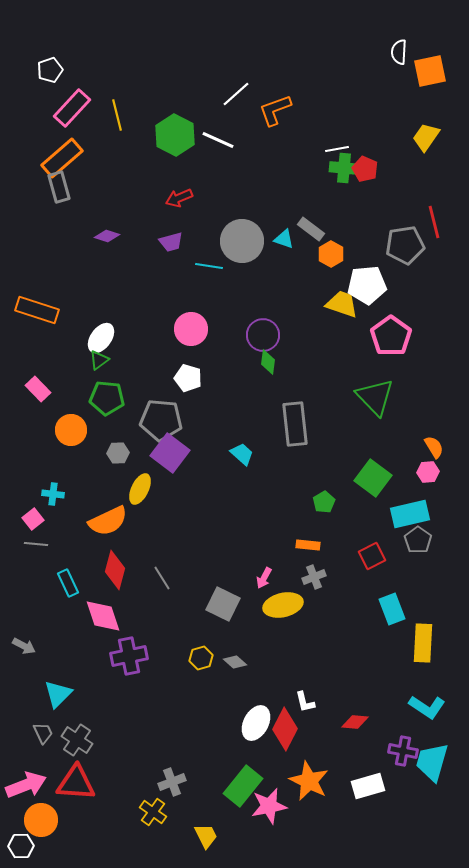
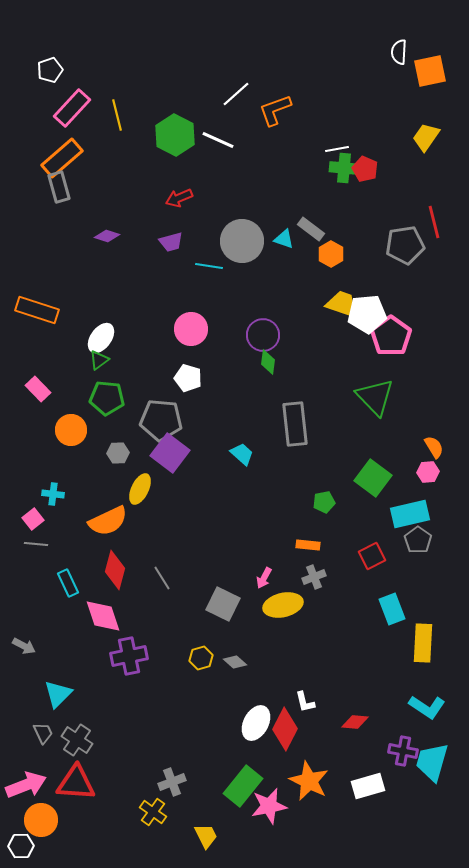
white pentagon at (367, 285): moved 29 px down
green pentagon at (324, 502): rotated 20 degrees clockwise
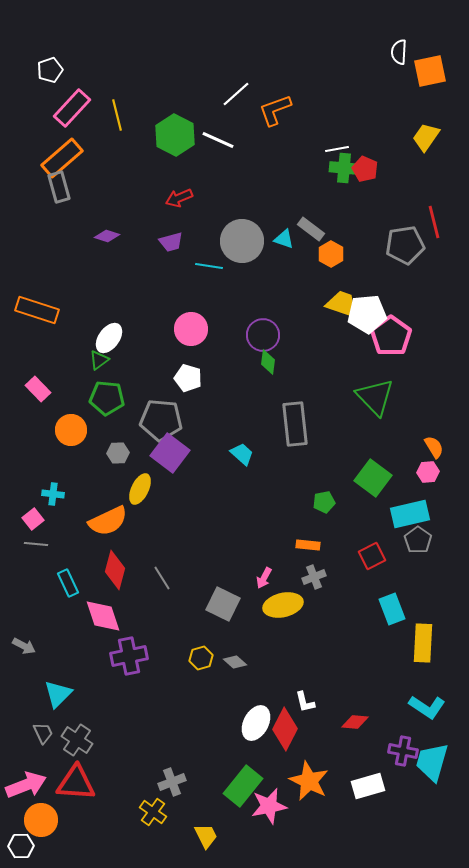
white ellipse at (101, 338): moved 8 px right
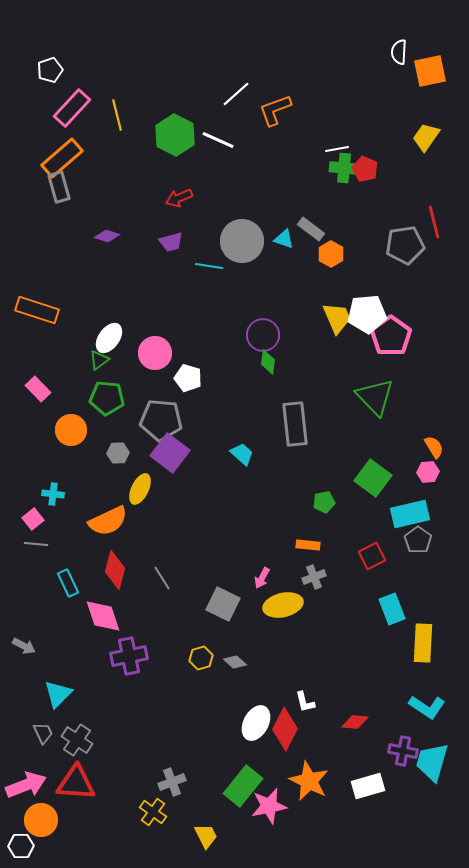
yellow trapezoid at (342, 304): moved 5 px left, 14 px down; rotated 48 degrees clockwise
pink circle at (191, 329): moved 36 px left, 24 px down
pink arrow at (264, 578): moved 2 px left
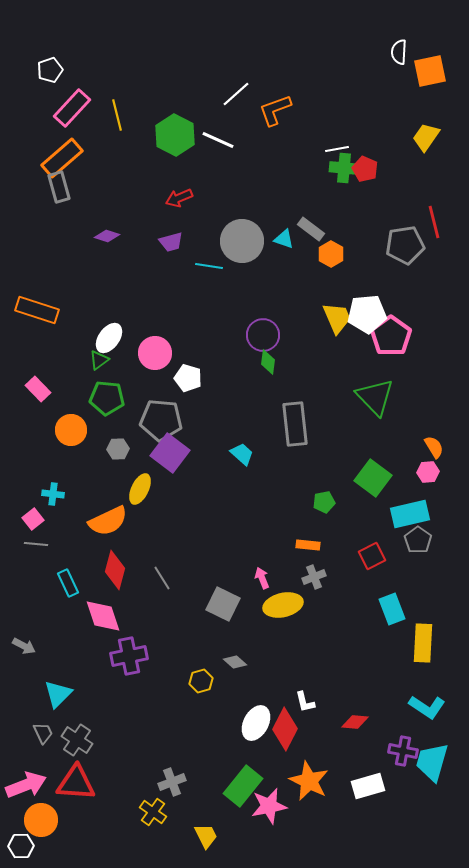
gray hexagon at (118, 453): moved 4 px up
pink arrow at (262, 578): rotated 130 degrees clockwise
yellow hexagon at (201, 658): moved 23 px down
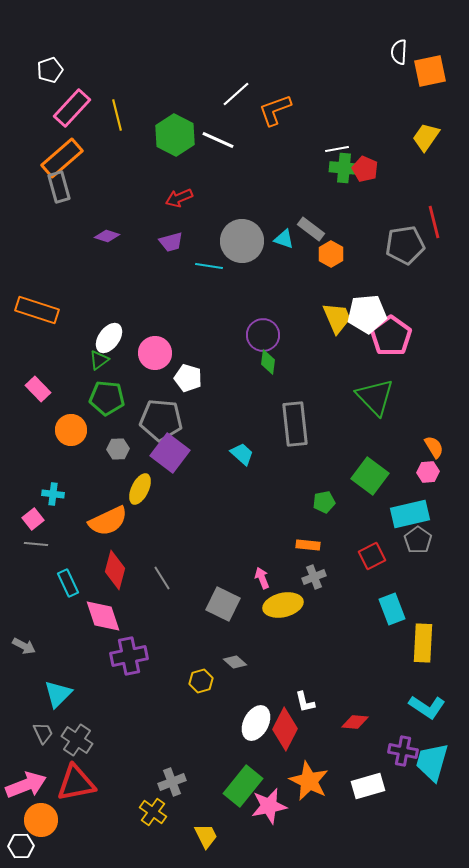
green square at (373, 478): moved 3 px left, 2 px up
red triangle at (76, 783): rotated 15 degrees counterclockwise
